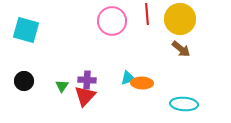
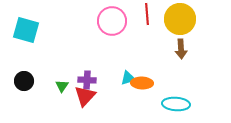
brown arrow: rotated 48 degrees clockwise
cyan ellipse: moved 8 px left
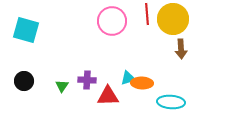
yellow circle: moved 7 px left
red triangle: moved 23 px right; rotated 45 degrees clockwise
cyan ellipse: moved 5 px left, 2 px up
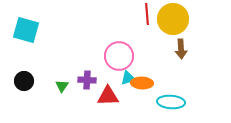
pink circle: moved 7 px right, 35 px down
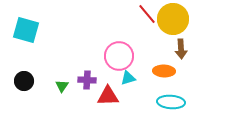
red line: rotated 35 degrees counterclockwise
orange ellipse: moved 22 px right, 12 px up
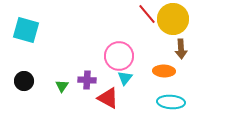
cyan triangle: moved 3 px left; rotated 35 degrees counterclockwise
red triangle: moved 2 px down; rotated 30 degrees clockwise
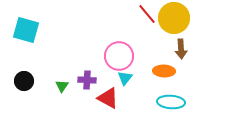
yellow circle: moved 1 px right, 1 px up
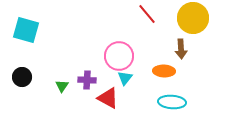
yellow circle: moved 19 px right
black circle: moved 2 px left, 4 px up
cyan ellipse: moved 1 px right
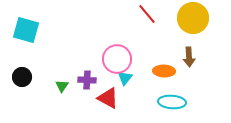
brown arrow: moved 8 px right, 8 px down
pink circle: moved 2 px left, 3 px down
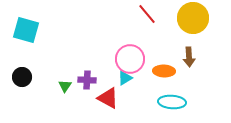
pink circle: moved 13 px right
cyan triangle: rotated 21 degrees clockwise
green triangle: moved 3 px right
